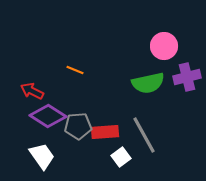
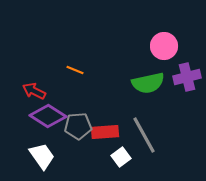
red arrow: moved 2 px right
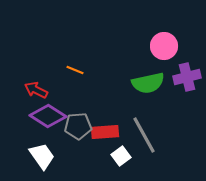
red arrow: moved 2 px right, 1 px up
white square: moved 1 px up
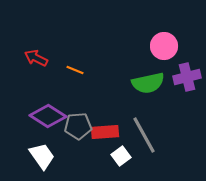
red arrow: moved 32 px up
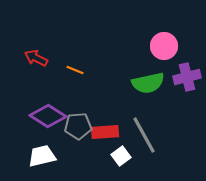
white trapezoid: rotated 68 degrees counterclockwise
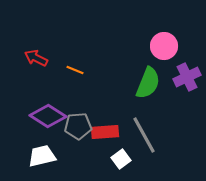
purple cross: rotated 12 degrees counterclockwise
green semicircle: rotated 56 degrees counterclockwise
white square: moved 3 px down
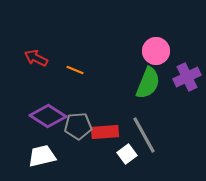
pink circle: moved 8 px left, 5 px down
white square: moved 6 px right, 5 px up
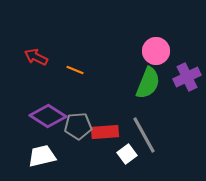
red arrow: moved 1 px up
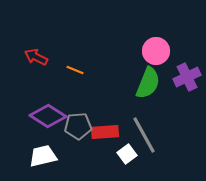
white trapezoid: moved 1 px right
